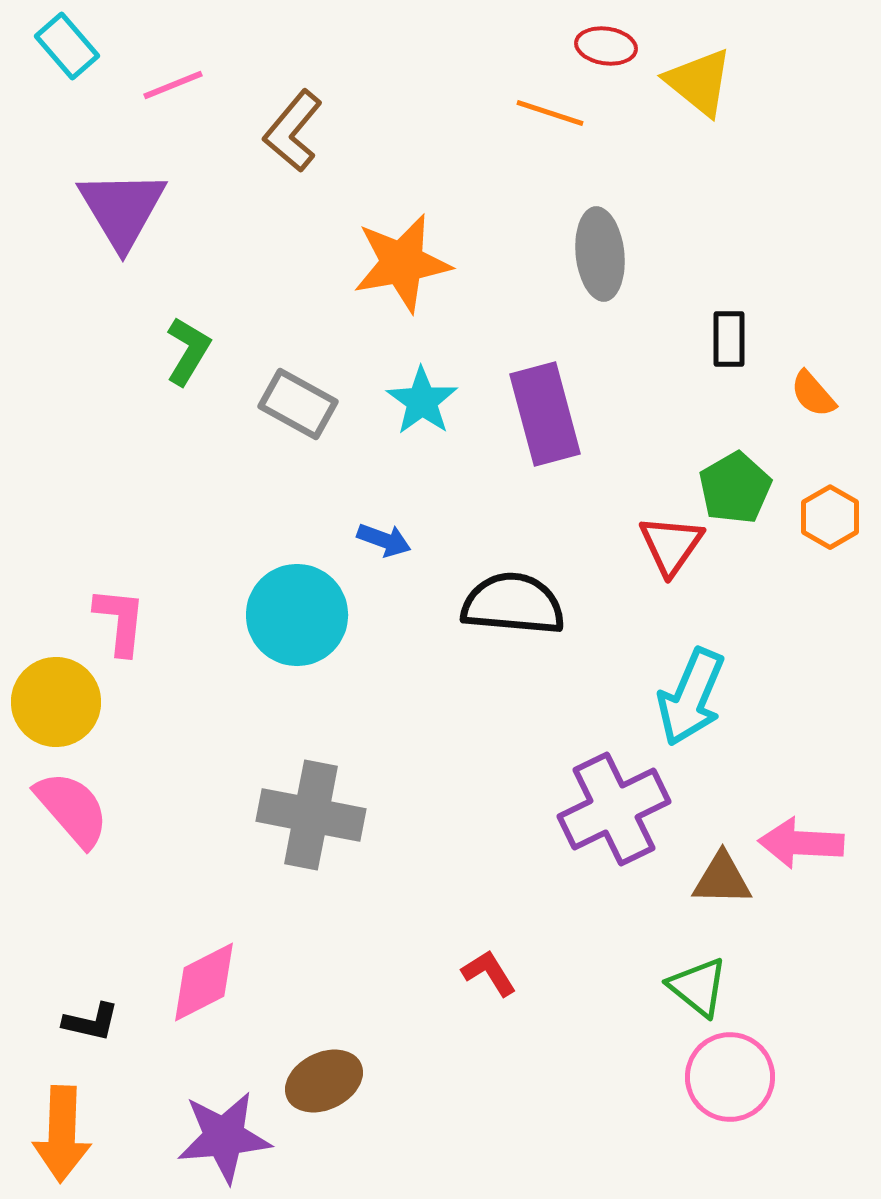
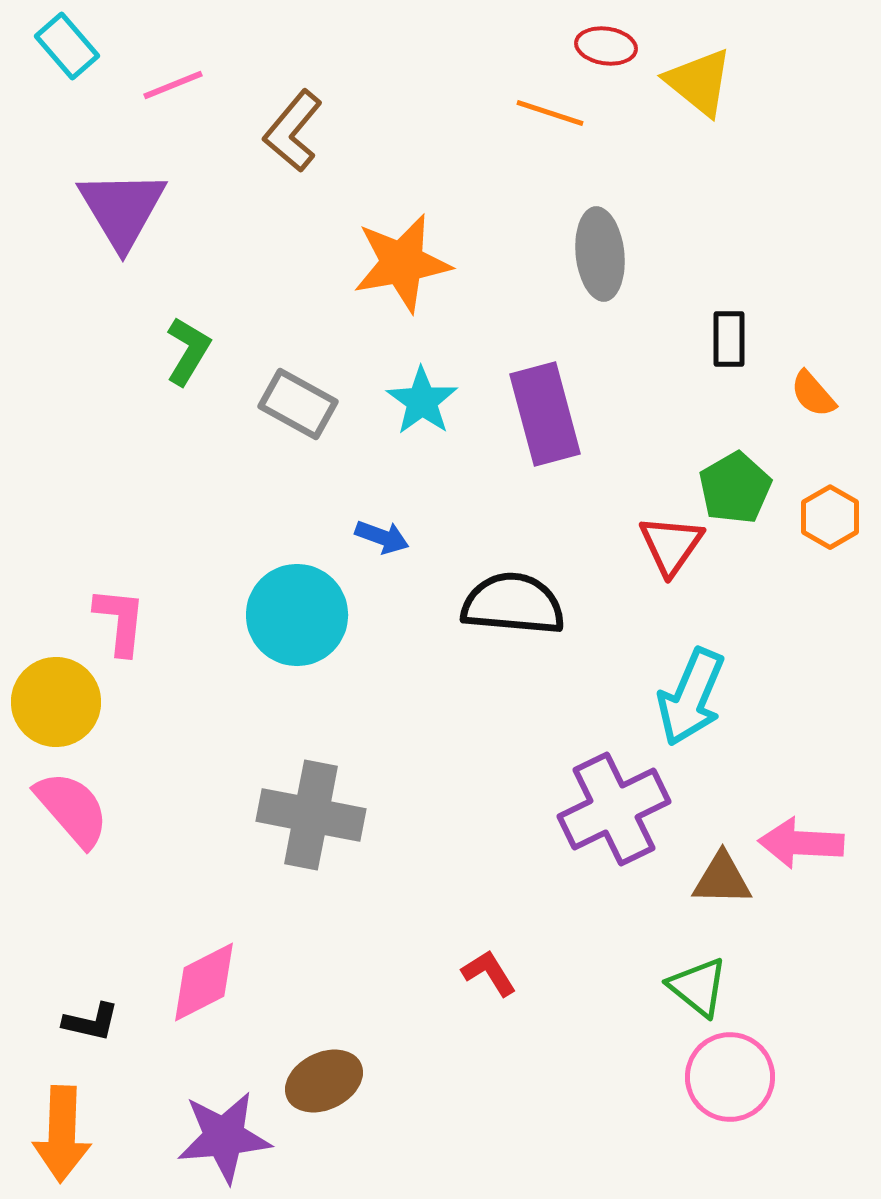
blue arrow: moved 2 px left, 3 px up
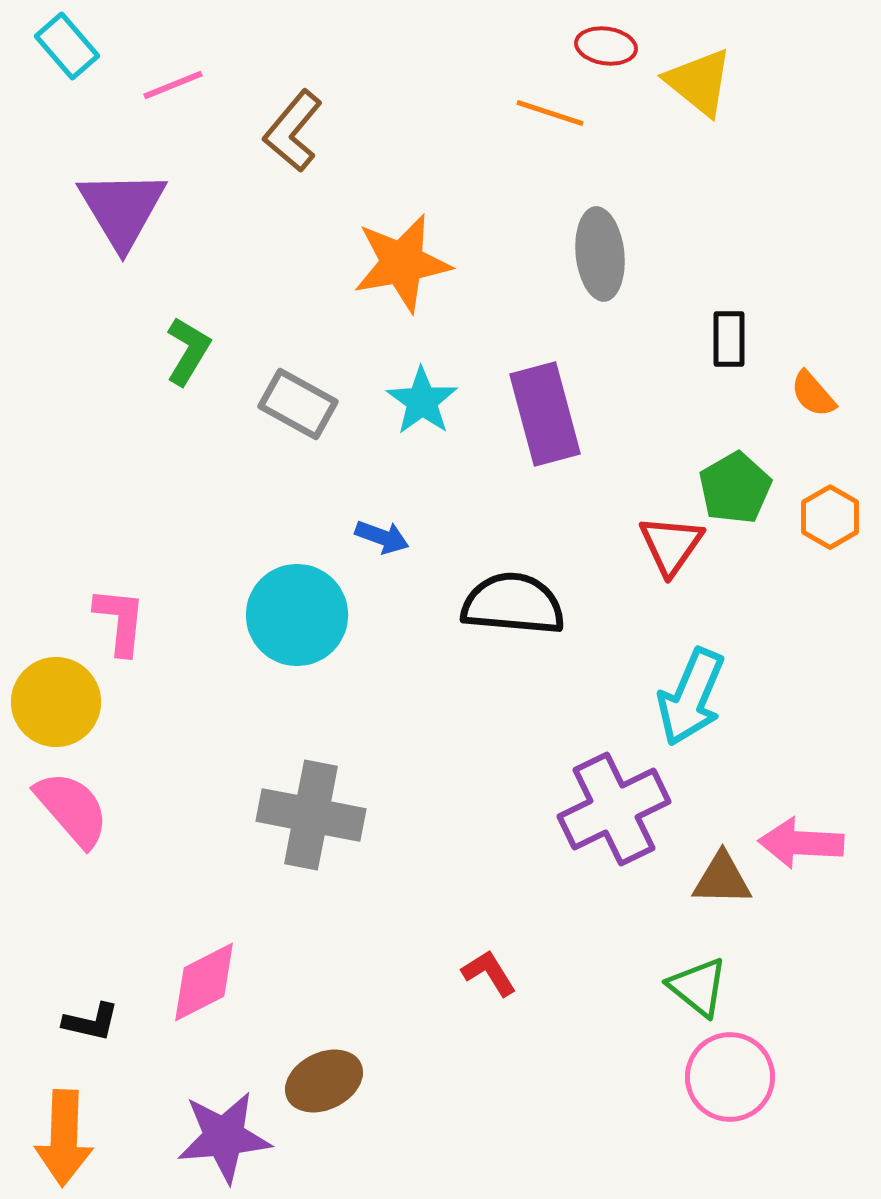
orange arrow: moved 2 px right, 4 px down
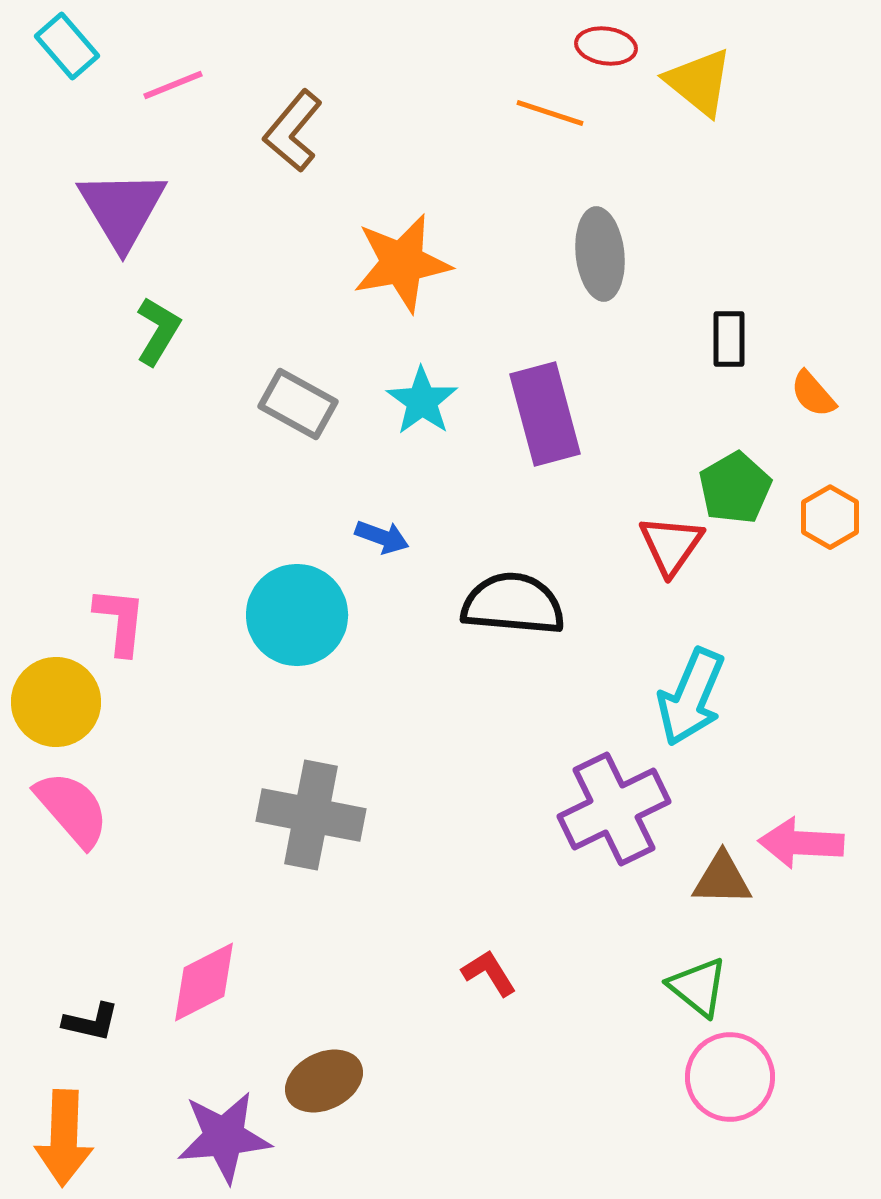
green L-shape: moved 30 px left, 20 px up
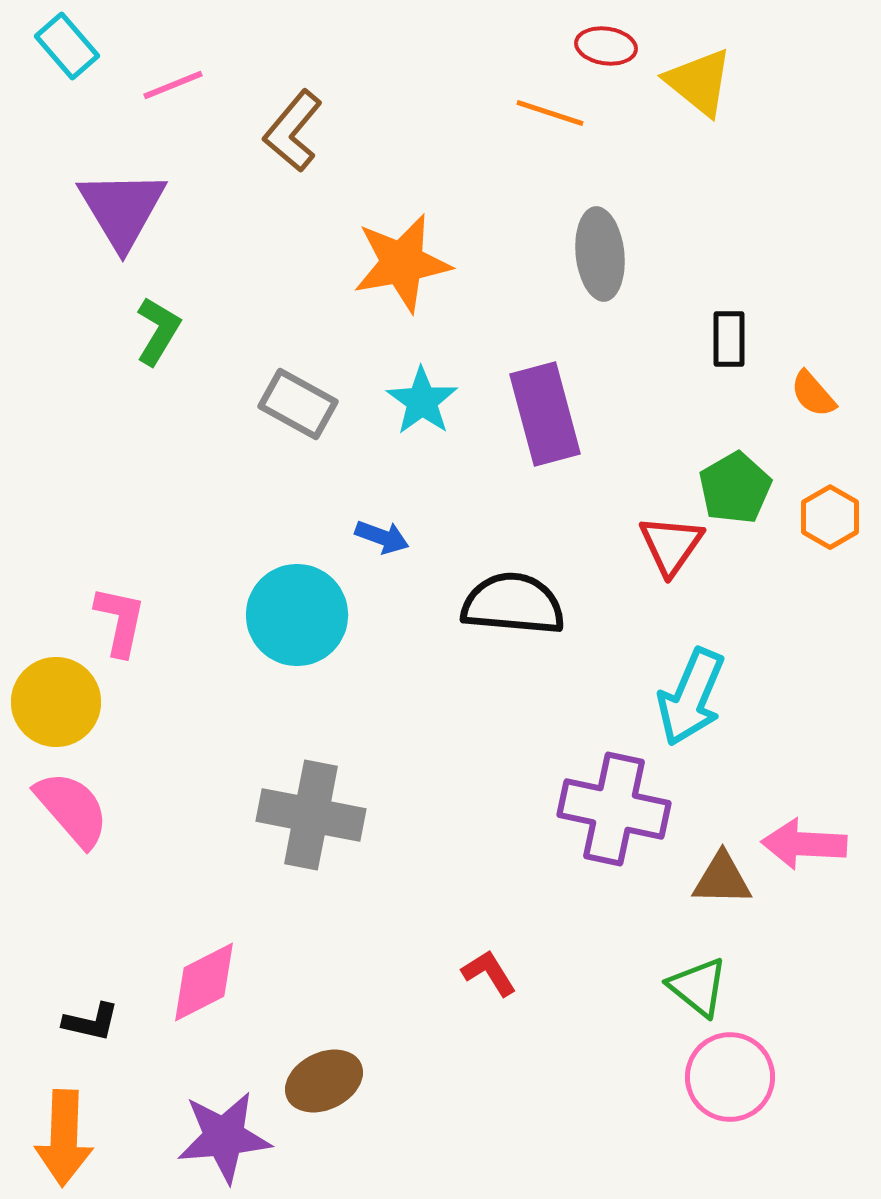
pink L-shape: rotated 6 degrees clockwise
purple cross: rotated 38 degrees clockwise
pink arrow: moved 3 px right, 1 px down
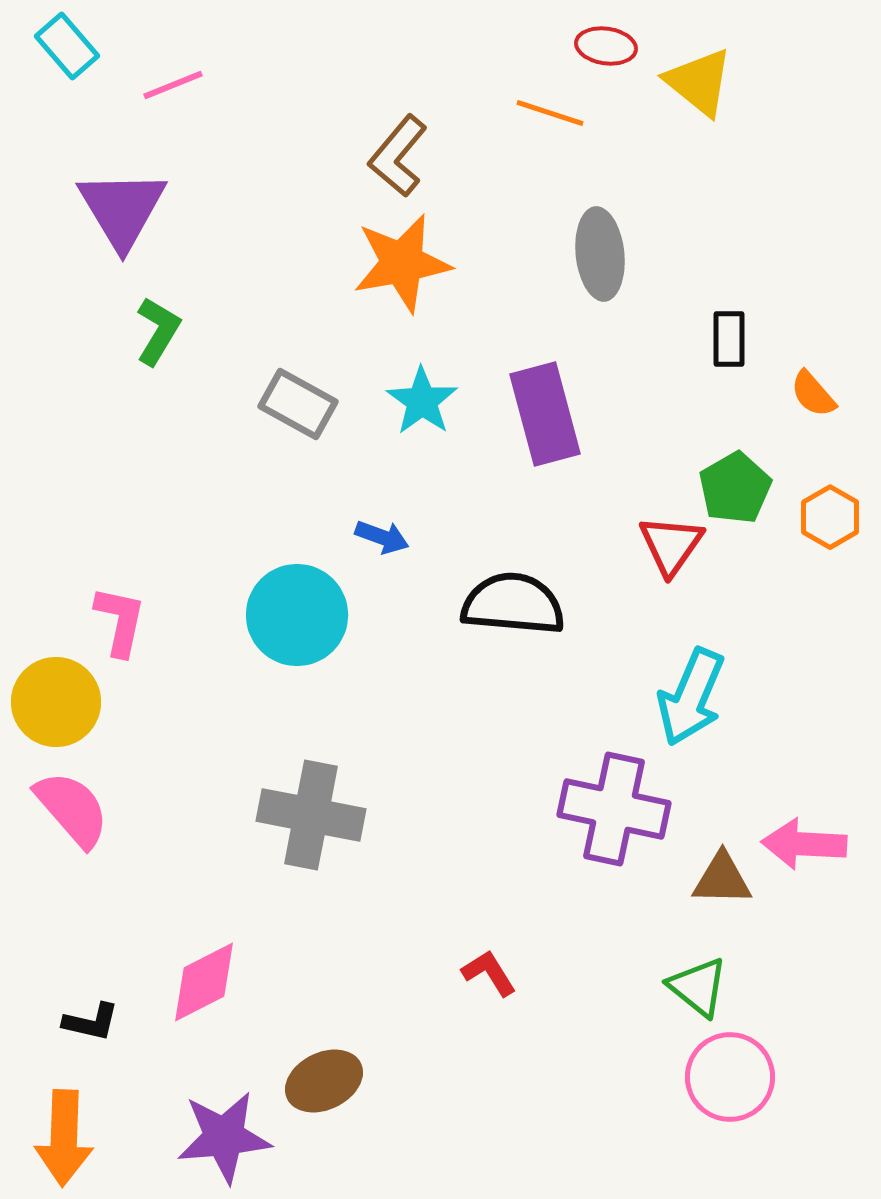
brown L-shape: moved 105 px right, 25 px down
